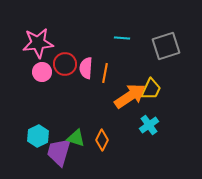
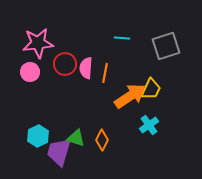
pink circle: moved 12 px left
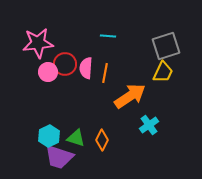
cyan line: moved 14 px left, 2 px up
pink circle: moved 18 px right
yellow trapezoid: moved 12 px right, 17 px up
cyan hexagon: moved 11 px right
purple trapezoid: moved 5 px down; rotated 88 degrees counterclockwise
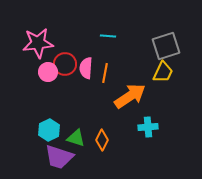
cyan cross: moved 1 px left, 2 px down; rotated 30 degrees clockwise
cyan hexagon: moved 6 px up
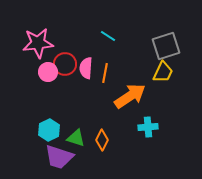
cyan line: rotated 28 degrees clockwise
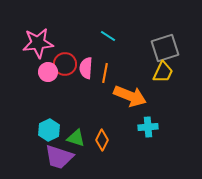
gray square: moved 1 px left, 2 px down
orange arrow: rotated 56 degrees clockwise
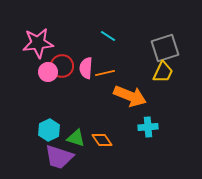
red circle: moved 3 px left, 2 px down
orange line: rotated 66 degrees clockwise
orange diamond: rotated 60 degrees counterclockwise
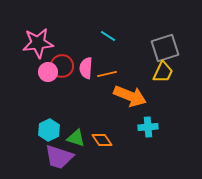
orange line: moved 2 px right, 1 px down
